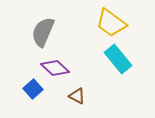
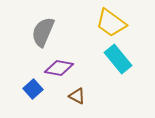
purple diamond: moved 4 px right; rotated 32 degrees counterclockwise
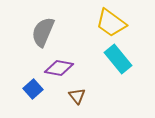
brown triangle: rotated 24 degrees clockwise
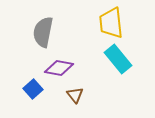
yellow trapezoid: rotated 48 degrees clockwise
gray semicircle: rotated 12 degrees counterclockwise
brown triangle: moved 2 px left, 1 px up
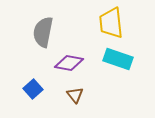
cyan rectangle: rotated 32 degrees counterclockwise
purple diamond: moved 10 px right, 5 px up
